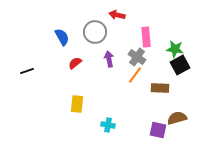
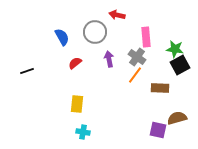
cyan cross: moved 25 px left, 7 px down
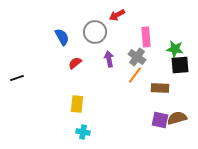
red arrow: rotated 42 degrees counterclockwise
black square: rotated 24 degrees clockwise
black line: moved 10 px left, 7 px down
purple square: moved 2 px right, 10 px up
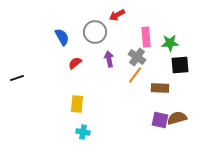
green star: moved 5 px left, 6 px up; rotated 12 degrees counterclockwise
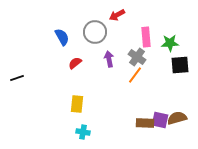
brown rectangle: moved 15 px left, 35 px down
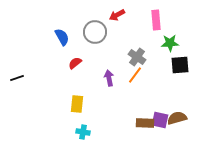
pink rectangle: moved 10 px right, 17 px up
purple arrow: moved 19 px down
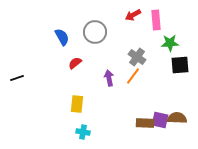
red arrow: moved 16 px right
orange line: moved 2 px left, 1 px down
brown semicircle: rotated 18 degrees clockwise
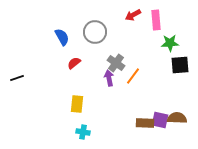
gray cross: moved 21 px left, 6 px down
red semicircle: moved 1 px left
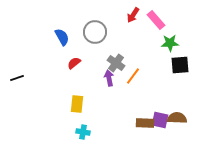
red arrow: rotated 28 degrees counterclockwise
pink rectangle: rotated 36 degrees counterclockwise
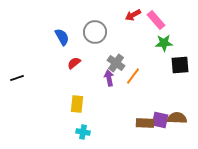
red arrow: rotated 28 degrees clockwise
green star: moved 6 px left
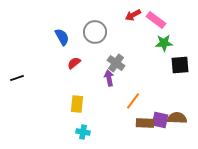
pink rectangle: rotated 12 degrees counterclockwise
orange line: moved 25 px down
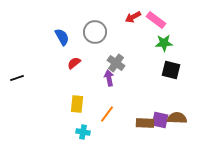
red arrow: moved 2 px down
black square: moved 9 px left, 5 px down; rotated 18 degrees clockwise
orange line: moved 26 px left, 13 px down
